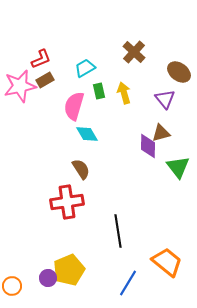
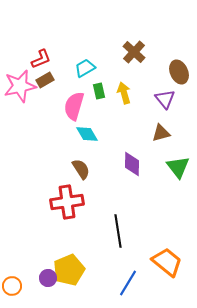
brown ellipse: rotated 30 degrees clockwise
purple diamond: moved 16 px left, 18 px down
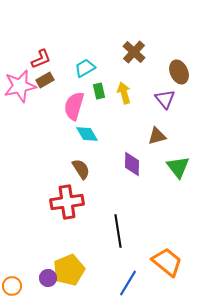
brown triangle: moved 4 px left, 3 px down
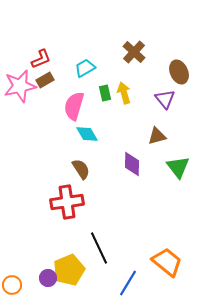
green rectangle: moved 6 px right, 2 px down
black line: moved 19 px left, 17 px down; rotated 16 degrees counterclockwise
orange circle: moved 1 px up
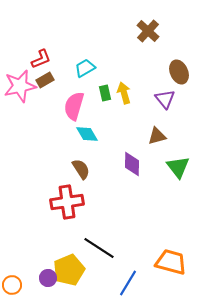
brown cross: moved 14 px right, 21 px up
black line: rotated 32 degrees counterclockwise
orange trapezoid: moved 4 px right; rotated 24 degrees counterclockwise
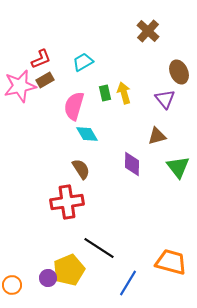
cyan trapezoid: moved 2 px left, 6 px up
